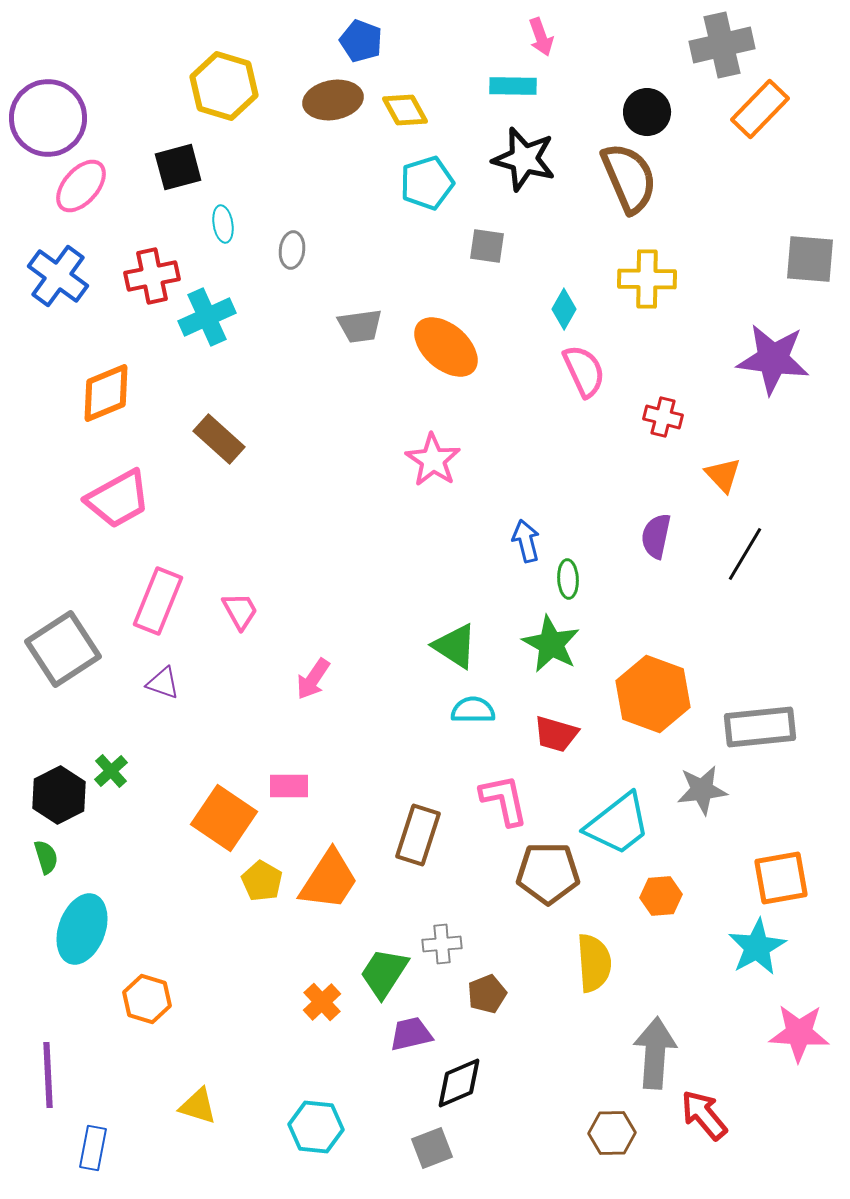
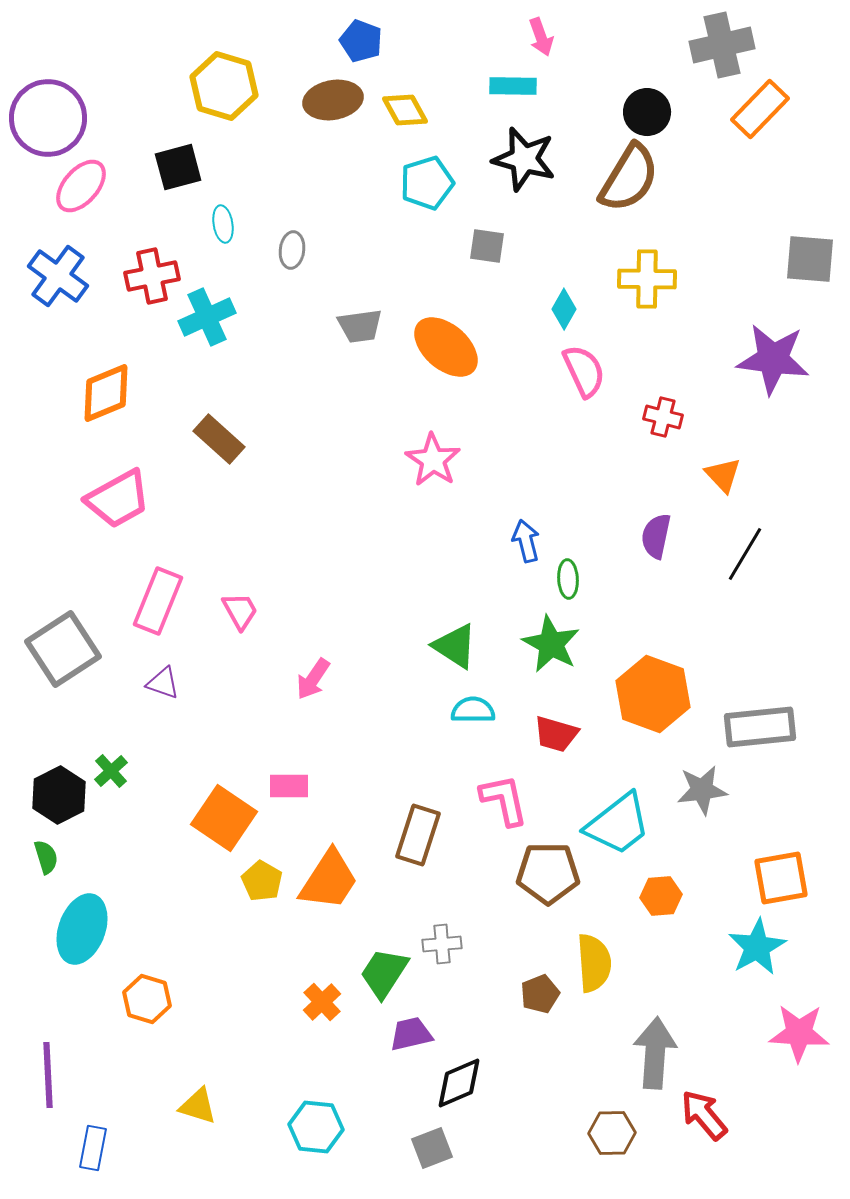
brown semicircle at (629, 178): rotated 54 degrees clockwise
brown pentagon at (487, 994): moved 53 px right
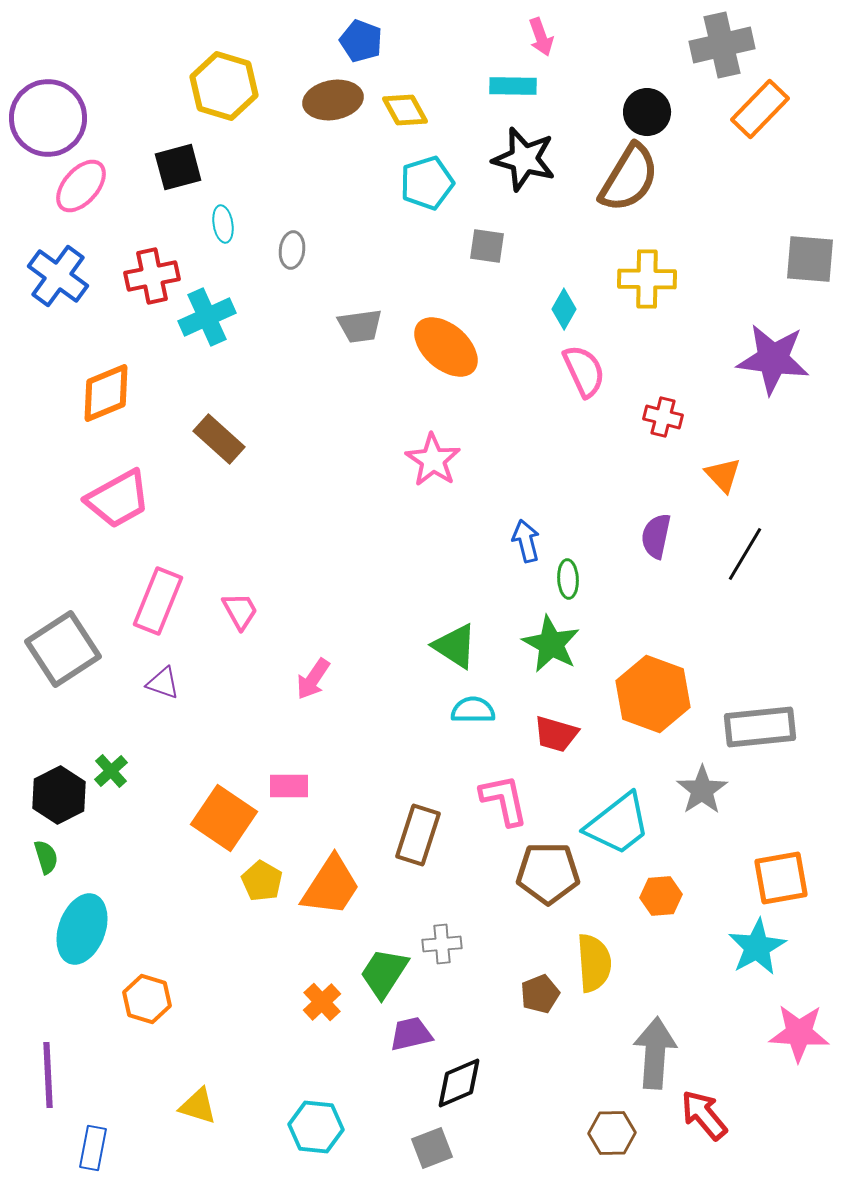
gray star at (702, 790): rotated 27 degrees counterclockwise
orange trapezoid at (329, 880): moved 2 px right, 6 px down
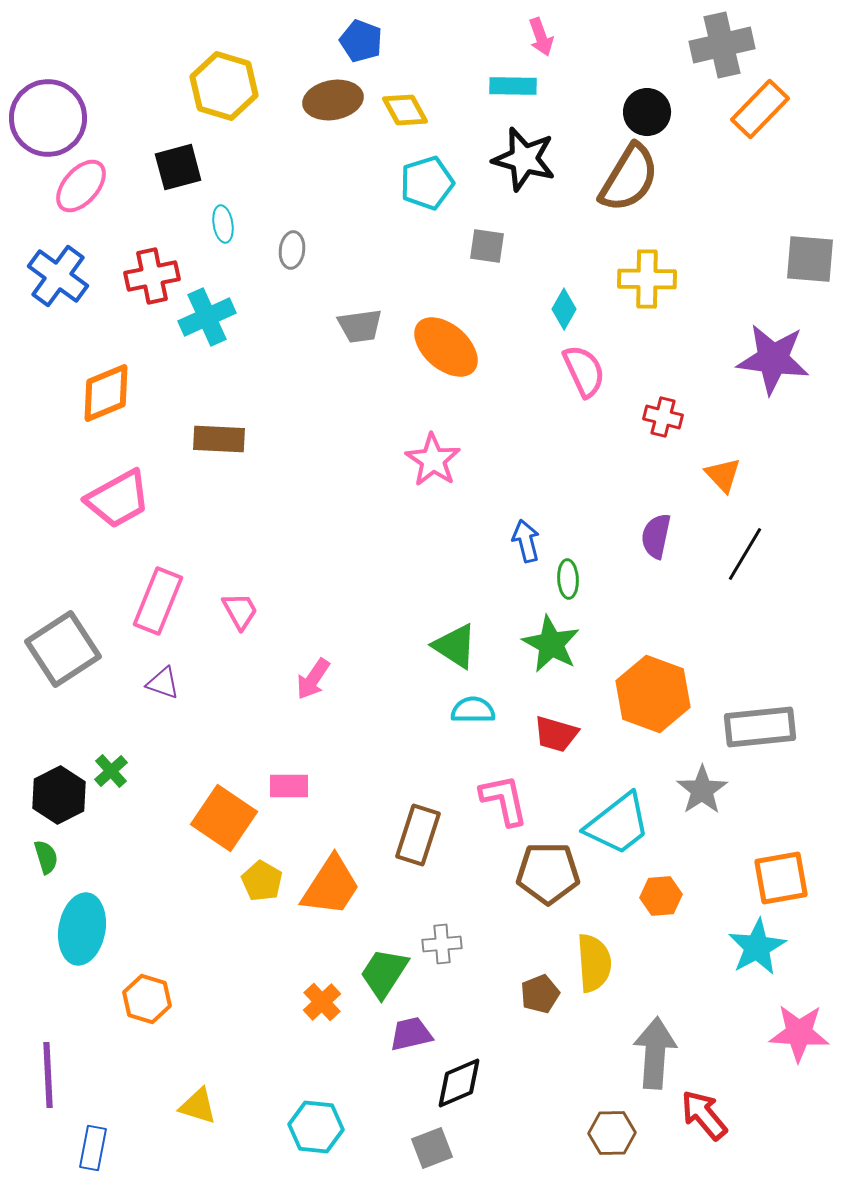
brown rectangle at (219, 439): rotated 39 degrees counterclockwise
cyan ellipse at (82, 929): rotated 10 degrees counterclockwise
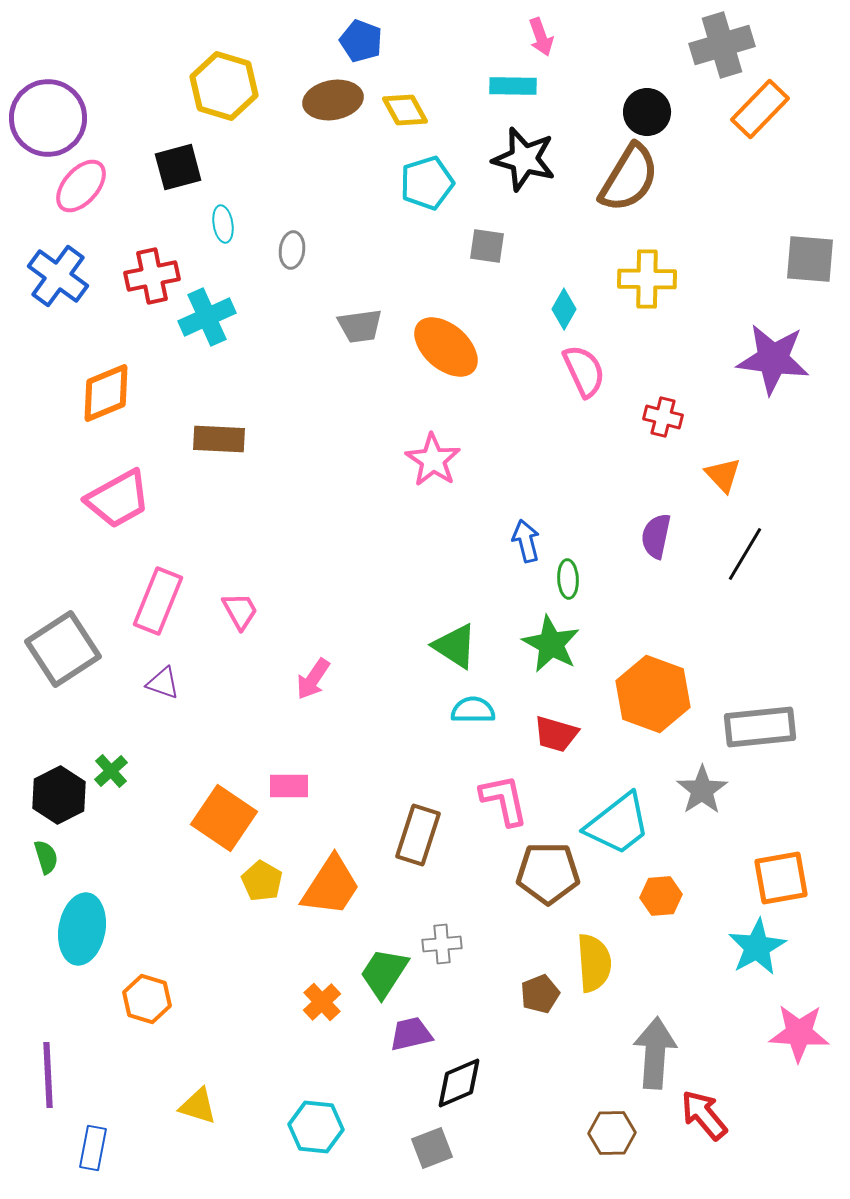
gray cross at (722, 45): rotated 4 degrees counterclockwise
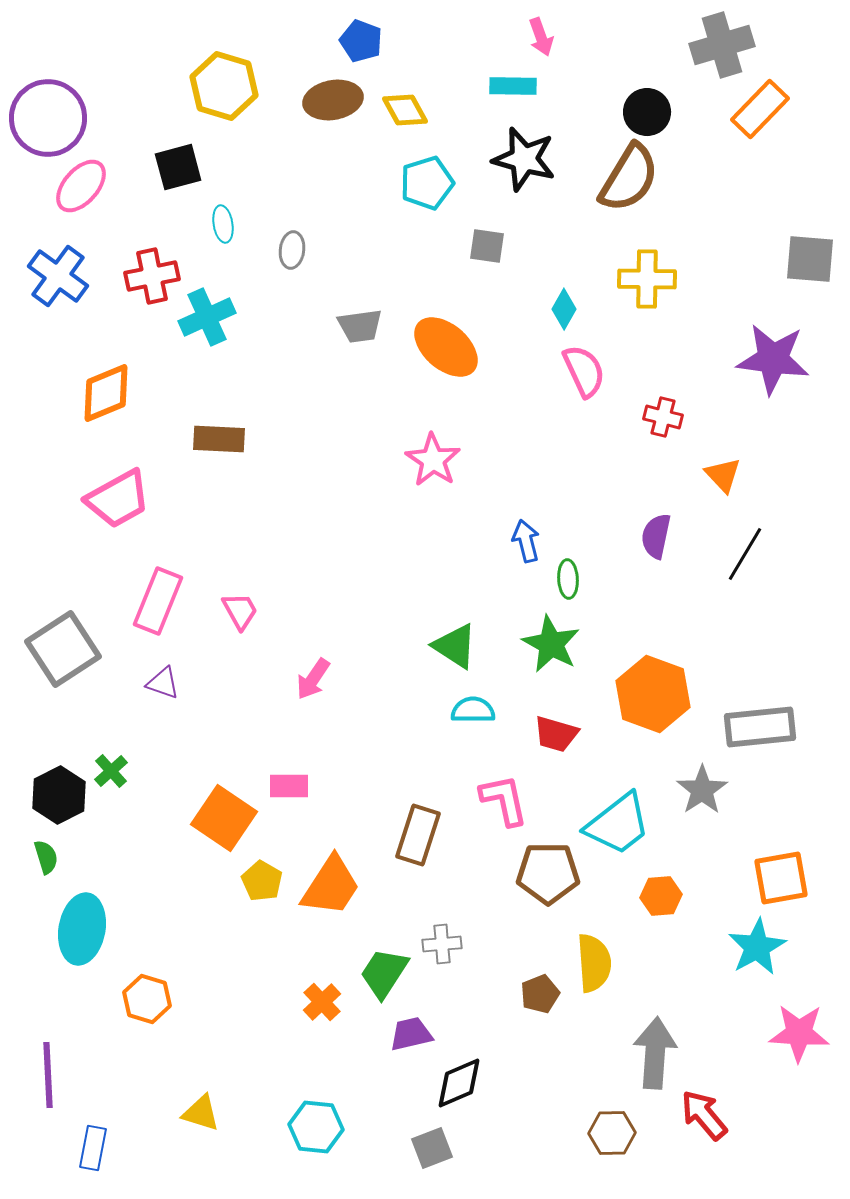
yellow triangle at (198, 1106): moved 3 px right, 7 px down
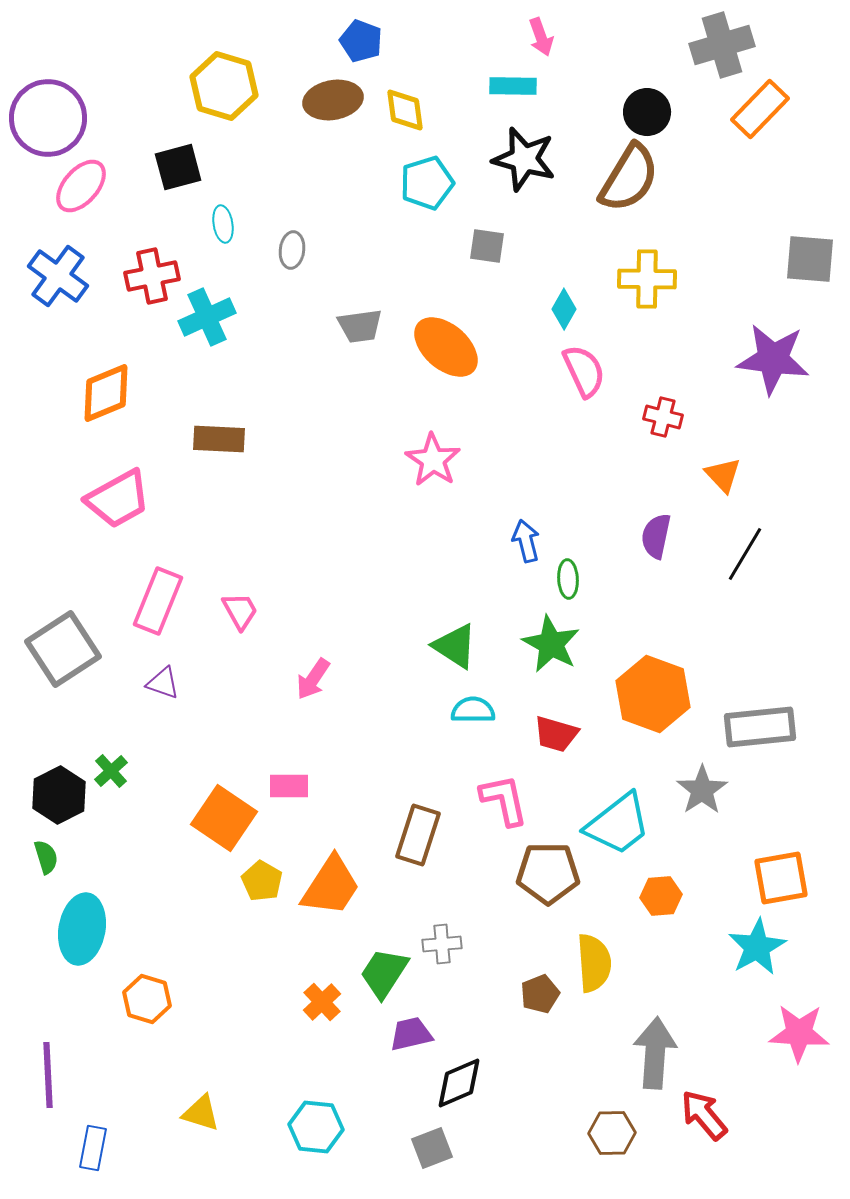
yellow diamond at (405, 110): rotated 21 degrees clockwise
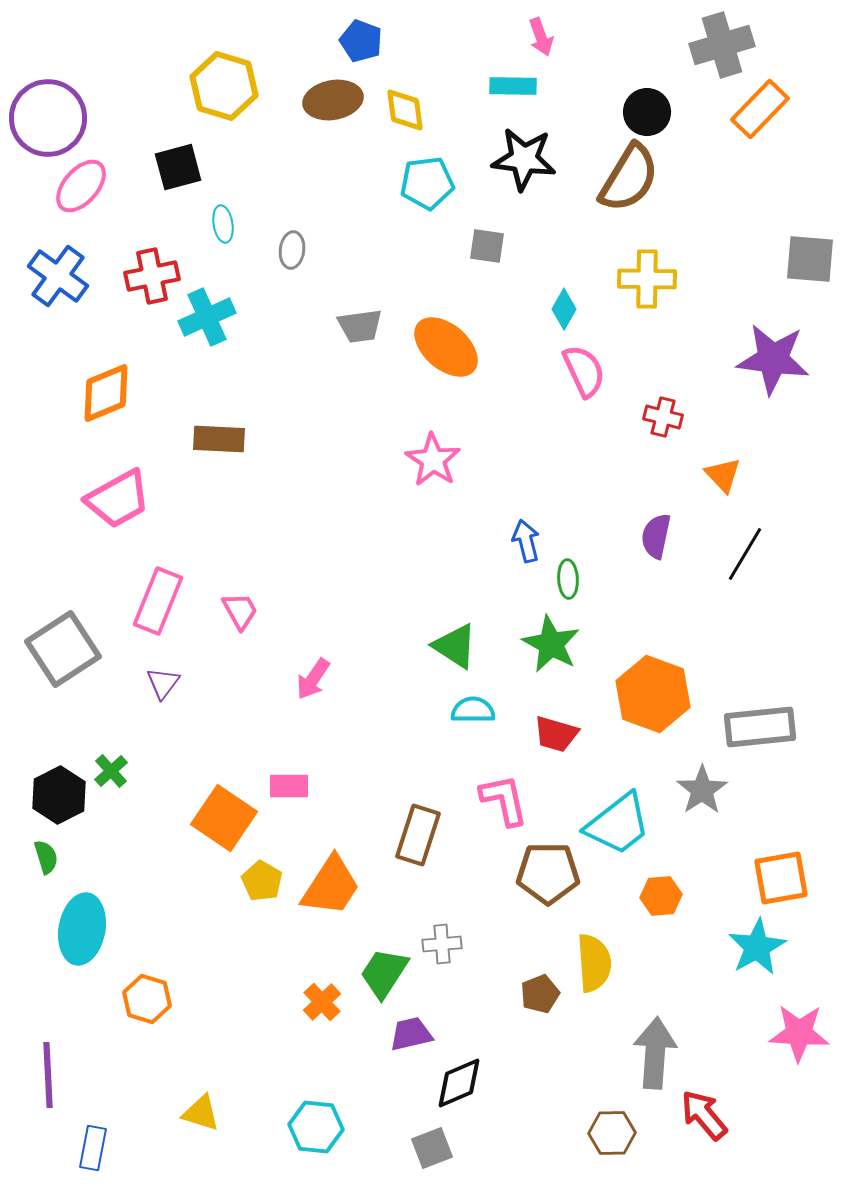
black star at (524, 159): rotated 8 degrees counterclockwise
cyan pentagon at (427, 183): rotated 10 degrees clockwise
purple triangle at (163, 683): rotated 48 degrees clockwise
